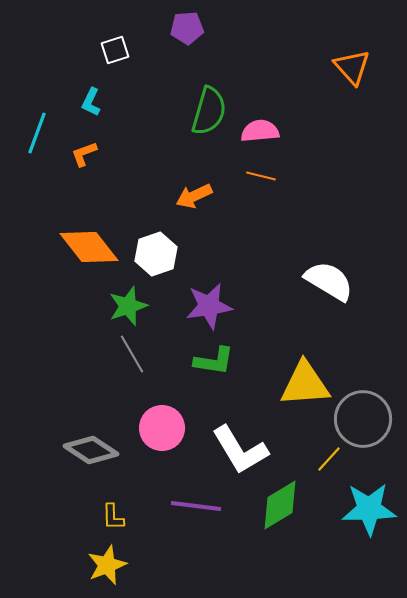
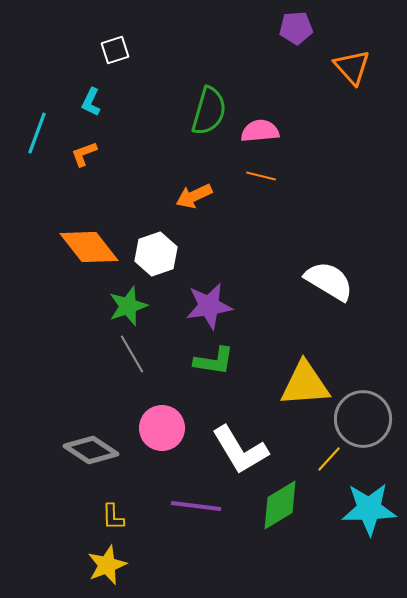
purple pentagon: moved 109 px right
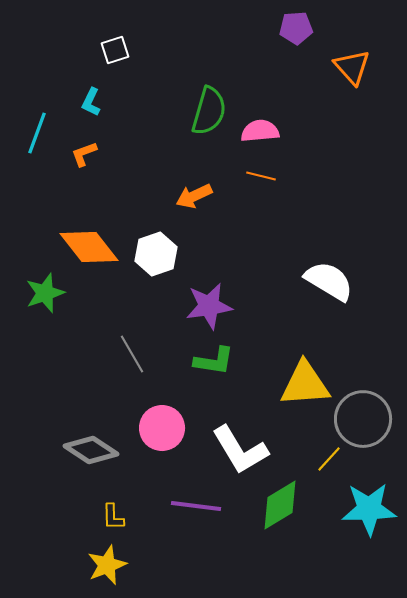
green star: moved 83 px left, 13 px up
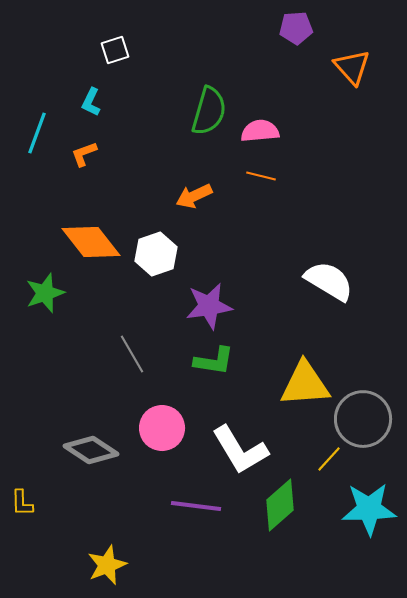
orange diamond: moved 2 px right, 5 px up
green diamond: rotated 10 degrees counterclockwise
yellow L-shape: moved 91 px left, 14 px up
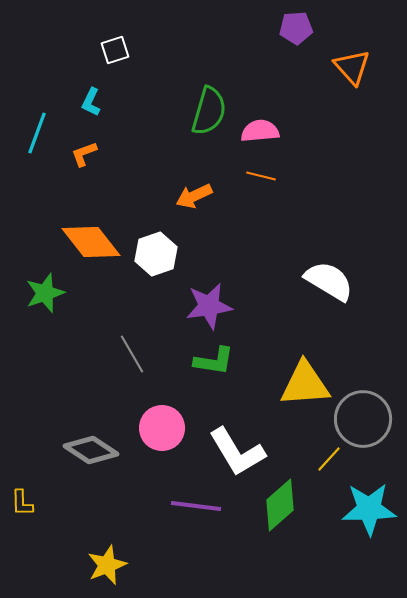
white L-shape: moved 3 px left, 2 px down
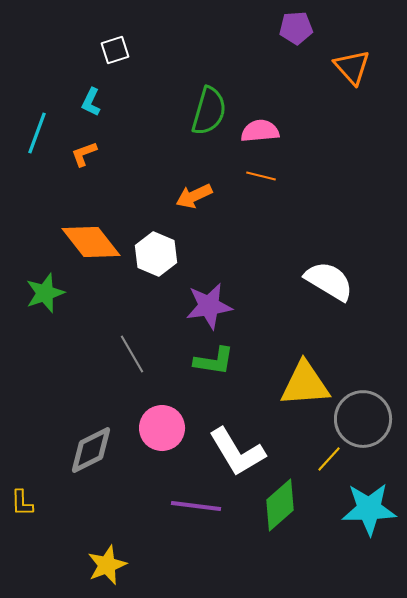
white hexagon: rotated 18 degrees counterclockwise
gray diamond: rotated 60 degrees counterclockwise
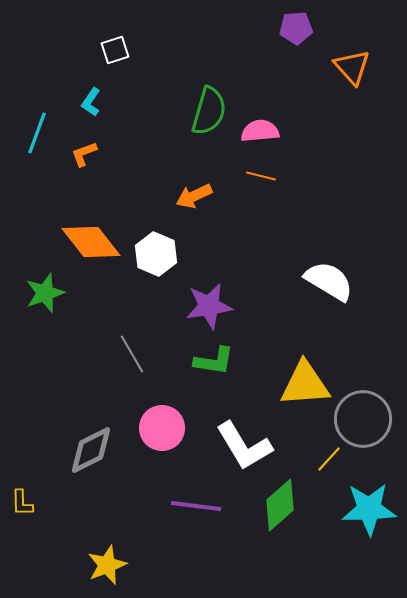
cyan L-shape: rotated 8 degrees clockwise
white L-shape: moved 7 px right, 6 px up
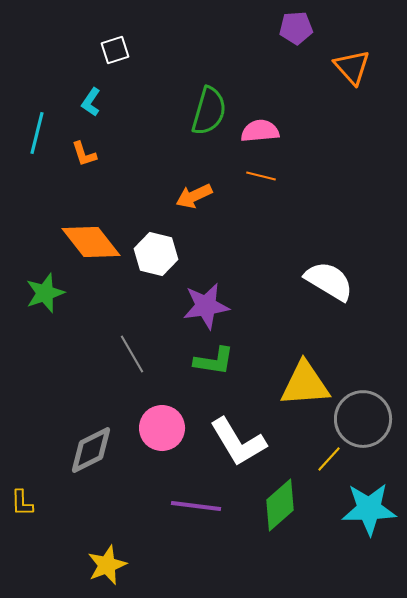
cyan line: rotated 6 degrees counterclockwise
orange L-shape: rotated 88 degrees counterclockwise
white hexagon: rotated 9 degrees counterclockwise
purple star: moved 3 px left
white L-shape: moved 6 px left, 4 px up
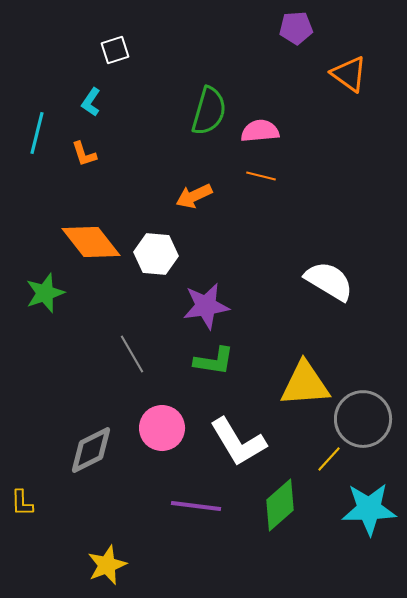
orange triangle: moved 3 px left, 7 px down; rotated 12 degrees counterclockwise
white hexagon: rotated 9 degrees counterclockwise
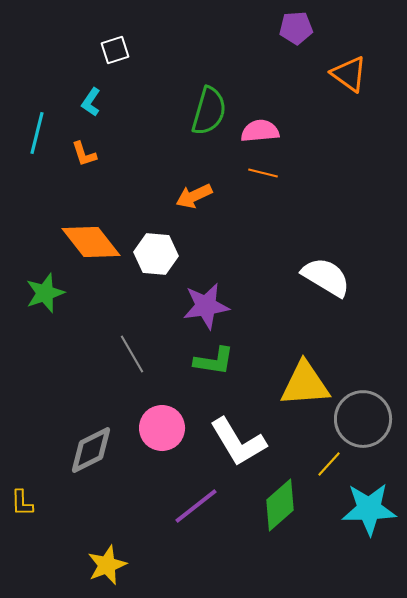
orange line: moved 2 px right, 3 px up
white semicircle: moved 3 px left, 4 px up
yellow line: moved 5 px down
purple line: rotated 45 degrees counterclockwise
